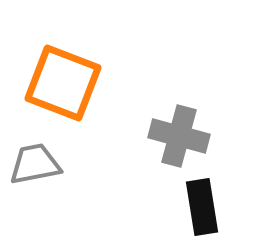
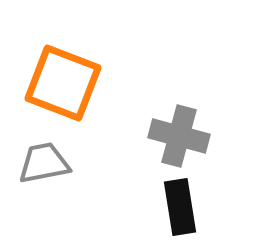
gray trapezoid: moved 9 px right, 1 px up
black rectangle: moved 22 px left
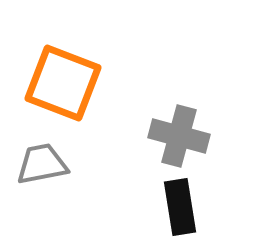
gray trapezoid: moved 2 px left, 1 px down
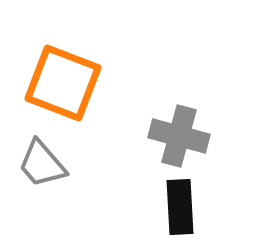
gray trapezoid: rotated 120 degrees counterclockwise
black rectangle: rotated 6 degrees clockwise
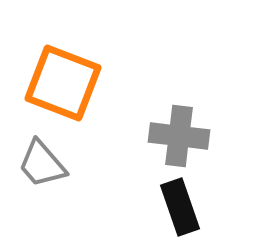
gray cross: rotated 8 degrees counterclockwise
black rectangle: rotated 16 degrees counterclockwise
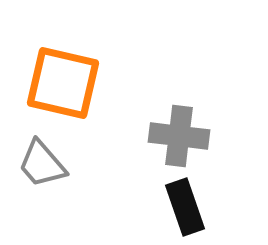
orange square: rotated 8 degrees counterclockwise
black rectangle: moved 5 px right
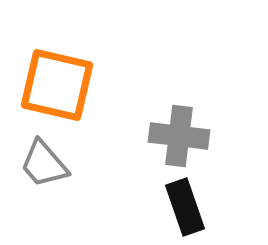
orange square: moved 6 px left, 2 px down
gray trapezoid: moved 2 px right
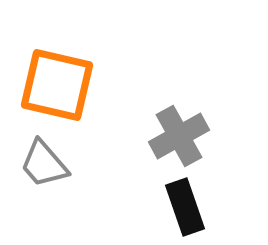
gray cross: rotated 36 degrees counterclockwise
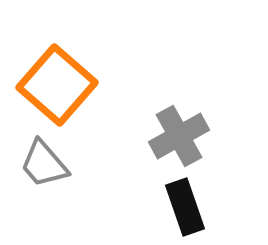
orange square: rotated 28 degrees clockwise
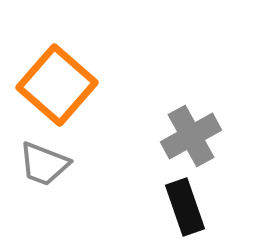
gray cross: moved 12 px right
gray trapezoid: rotated 28 degrees counterclockwise
